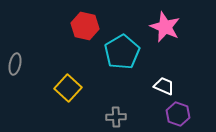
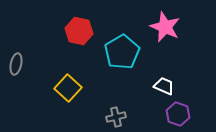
red hexagon: moved 6 px left, 5 px down
gray ellipse: moved 1 px right
gray cross: rotated 12 degrees counterclockwise
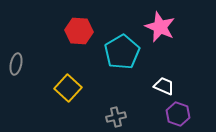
pink star: moved 5 px left
red hexagon: rotated 8 degrees counterclockwise
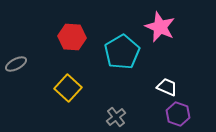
red hexagon: moved 7 px left, 6 px down
gray ellipse: rotated 50 degrees clockwise
white trapezoid: moved 3 px right, 1 px down
gray cross: rotated 24 degrees counterclockwise
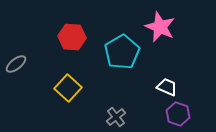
gray ellipse: rotated 10 degrees counterclockwise
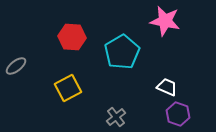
pink star: moved 5 px right, 6 px up; rotated 12 degrees counterclockwise
gray ellipse: moved 2 px down
yellow square: rotated 20 degrees clockwise
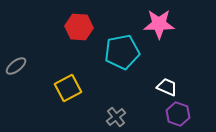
pink star: moved 6 px left, 3 px down; rotated 12 degrees counterclockwise
red hexagon: moved 7 px right, 10 px up
cyan pentagon: rotated 20 degrees clockwise
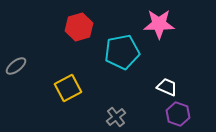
red hexagon: rotated 20 degrees counterclockwise
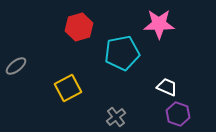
cyan pentagon: moved 1 px down
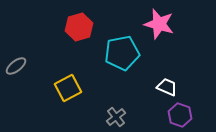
pink star: rotated 16 degrees clockwise
purple hexagon: moved 2 px right, 1 px down
